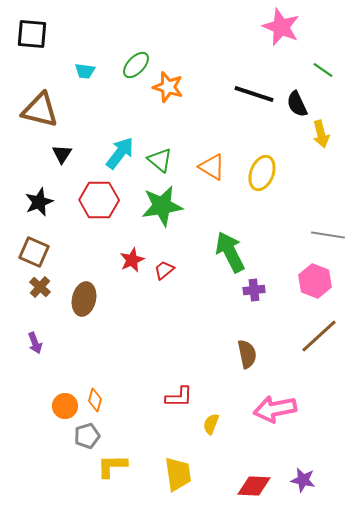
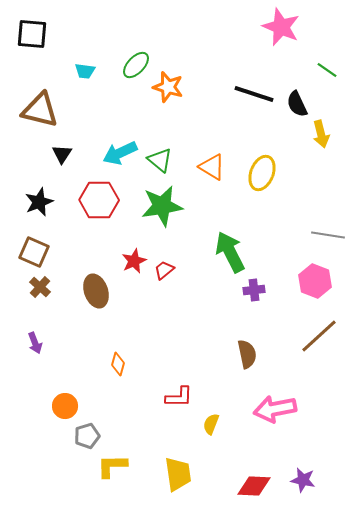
green line: moved 4 px right
cyan arrow: rotated 152 degrees counterclockwise
red star: moved 2 px right, 1 px down
brown ellipse: moved 12 px right, 8 px up; rotated 32 degrees counterclockwise
orange diamond: moved 23 px right, 36 px up
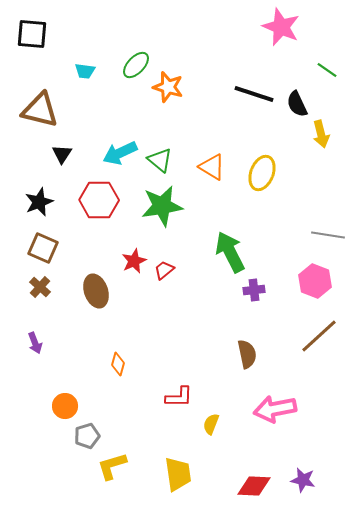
brown square: moved 9 px right, 4 px up
yellow L-shape: rotated 16 degrees counterclockwise
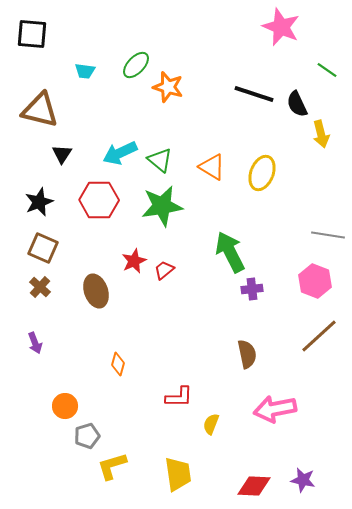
purple cross: moved 2 px left, 1 px up
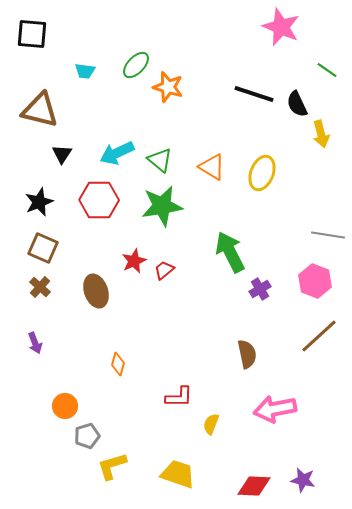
cyan arrow: moved 3 px left
purple cross: moved 8 px right; rotated 25 degrees counterclockwise
yellow trapezoid: rotated 63 degrees counterclockwise
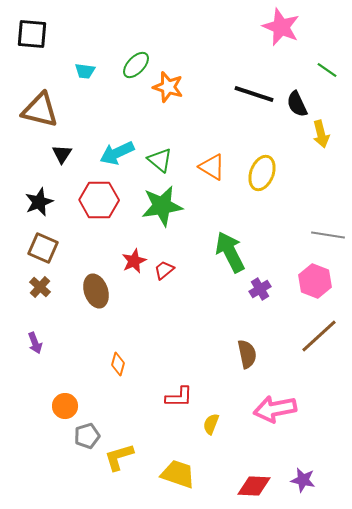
yellow L-shape: moved 7 px right, 9 px up
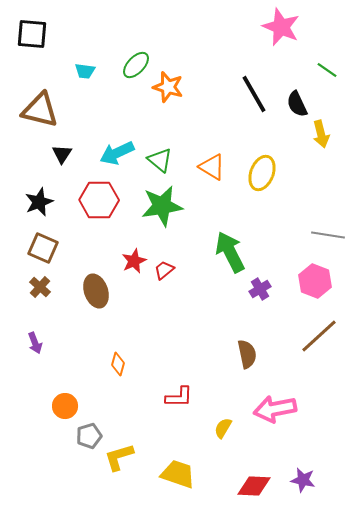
black line: rotated 42 degrees clockwise
yellow semicircle: moved 12 px right, 4 px down; rotated 10 degrees clockwise
gray pentagon: moved 2 px right
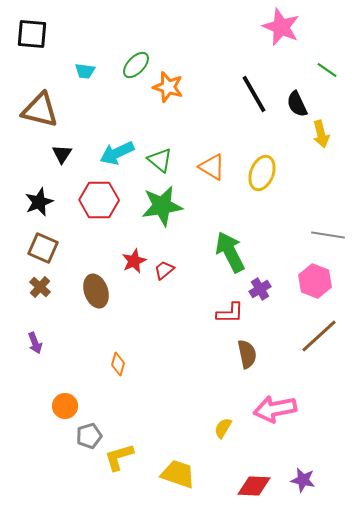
red L-shape: moved 51 px right, 84 px up
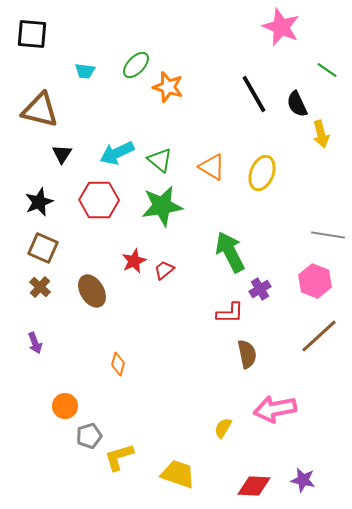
brown ellipse: moved 4 px left; rotated 12 degrees counterclockwise
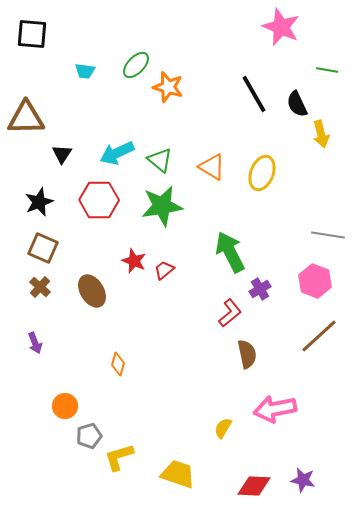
green line: rotated 25 degrees counterclockwise
brown triangle: moved 14 px left, 8 px down; rotated 15 degrees counterclockwise
red star: rotated 25 degrees counterclockwise
red L-shape: rotated 40 degrees counterclockwise
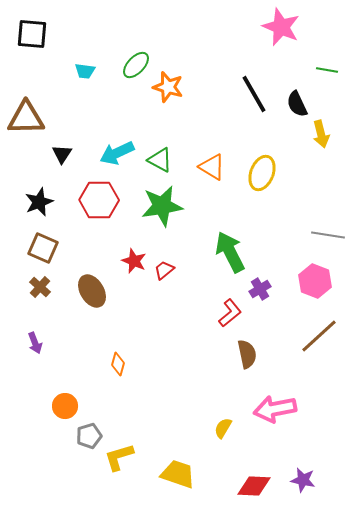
green triangle: rotated 12 degrees counterclockwise
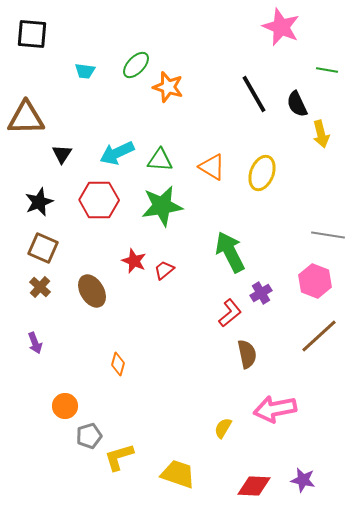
green triangle: rotated 24 degrees counterclockwise
purple cross: moved 1 px right, 4 px down
